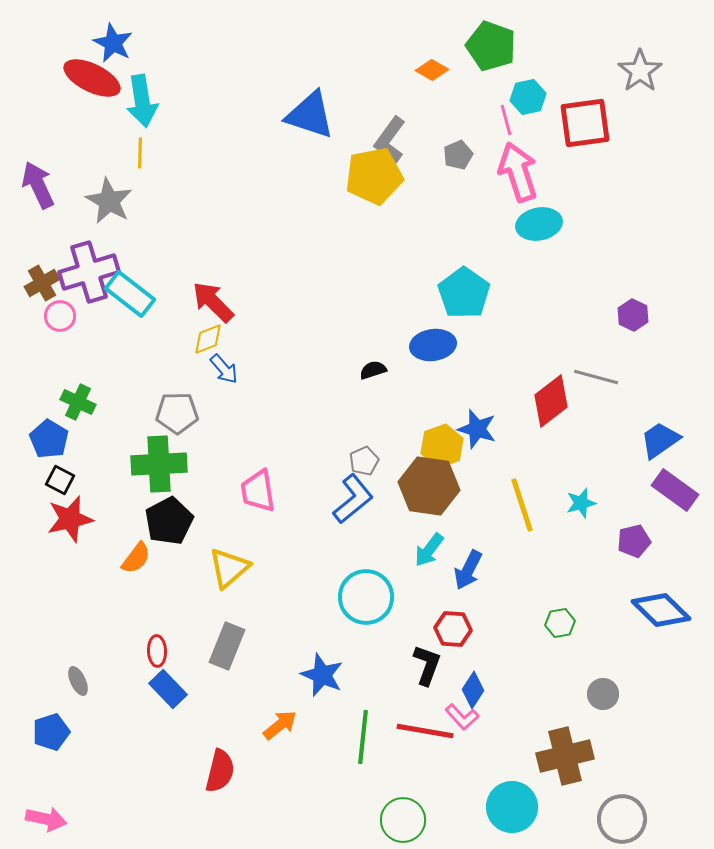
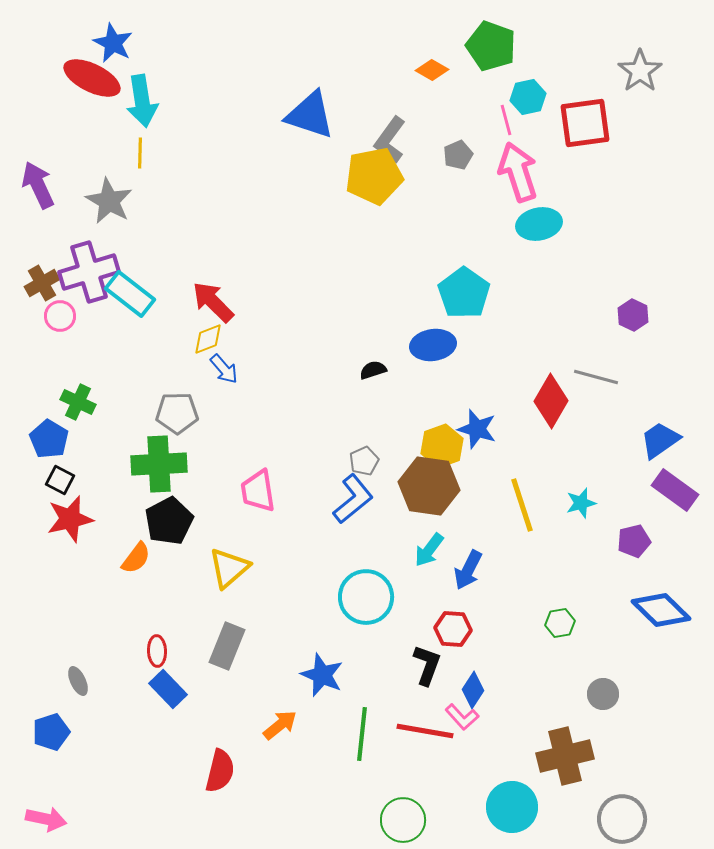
red diamond at (551, 401): rotated 22 degrees counterclockwise
green line at (363, 737): moved 1 px left, 3 px up
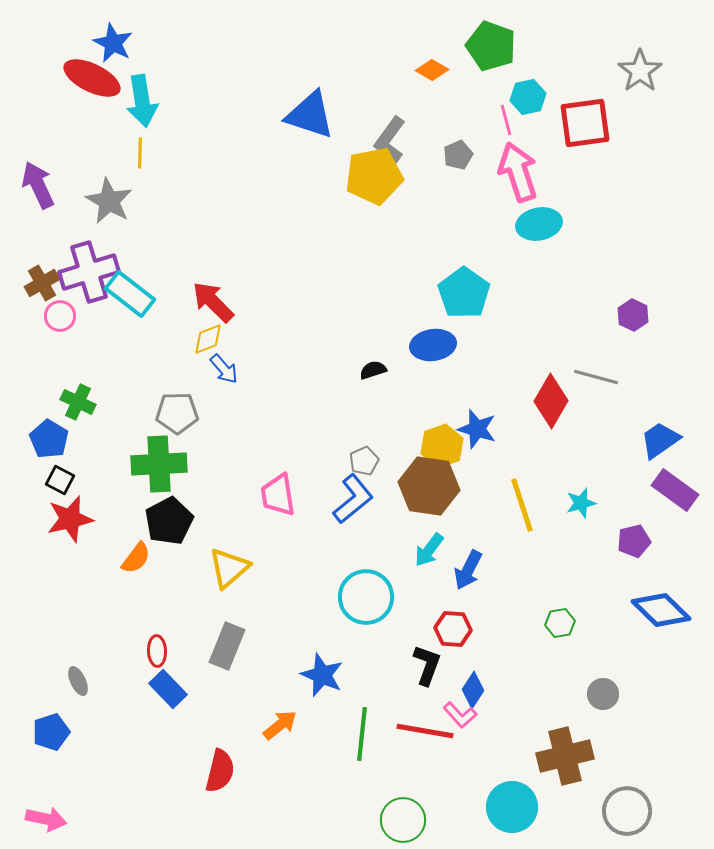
pink trapezoid at (258, 491): moved 20 px right, 4 px down
pink L-shape at (462, 717): moved 2 px left, 2 px up
gray circle at (622, 819): moved 5 px right, 8 px up
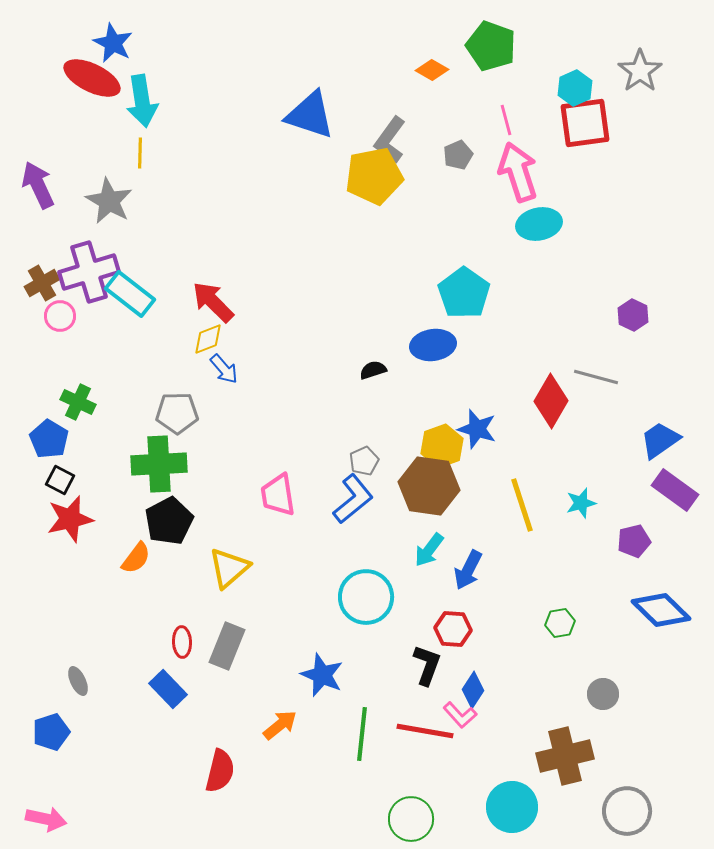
cyan hexagon at (528, 97): moved 47 px right, 9 px up; rotated 12 degrees counterclockwise
red ellipse at (157, 651): moved 25 px right, 9 px up
green circle at (403, 820): moved 8 px right, 1 px up
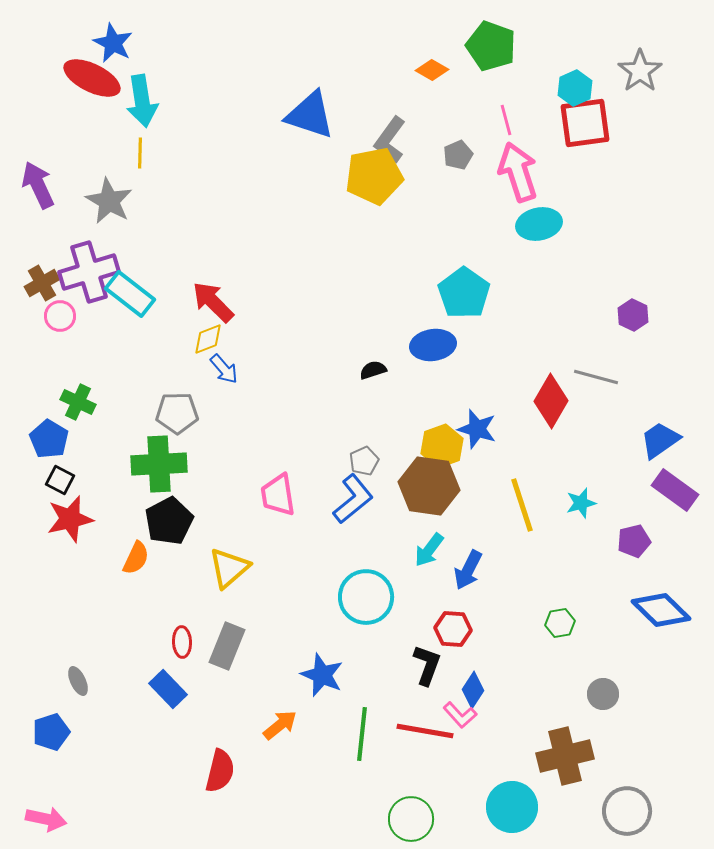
orange semicircle at (136, 558): rotated 12 degrees counterclockwise
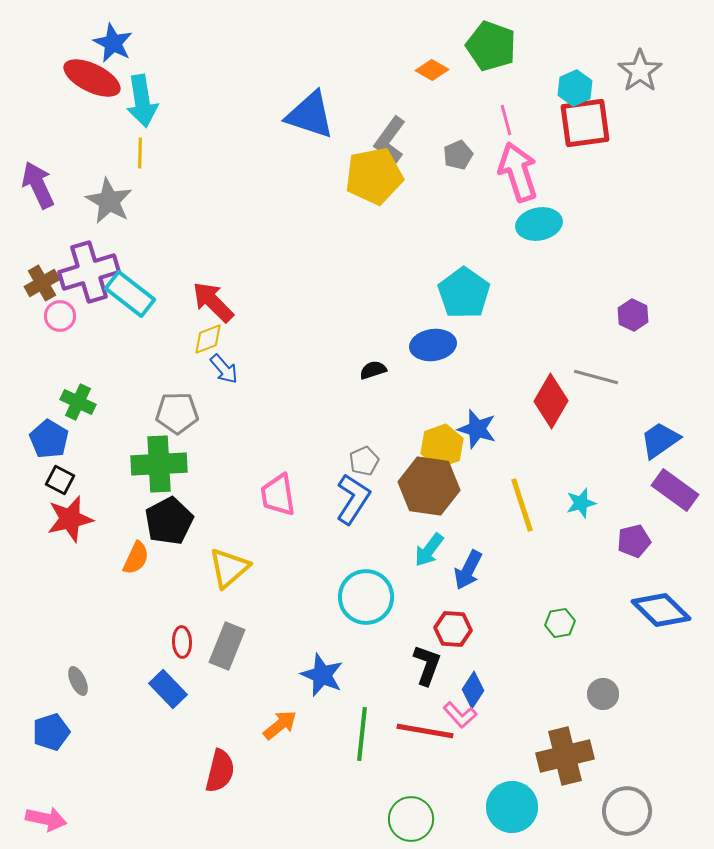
blue L-shape at (353, 499): rotated 18 degrees counterclockwise
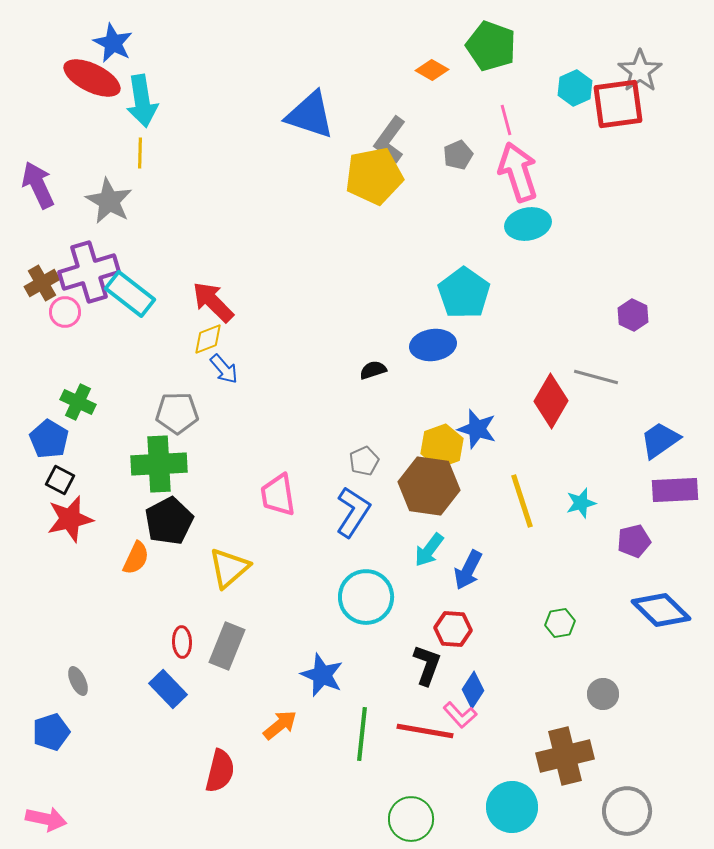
red square at (585, 123): moved 33 px right, 19 px up
cyan ellipse at (539, 224): moved 11 px left
pink circle at (60, 316): moved 5 px right, 4 px up
purple rectangle at (675, 490): rotated 39 degrees counterclockwise
blue L-shape at (353, 499): moved 13 px down
yellow line at (522, 505): moved 4 px up
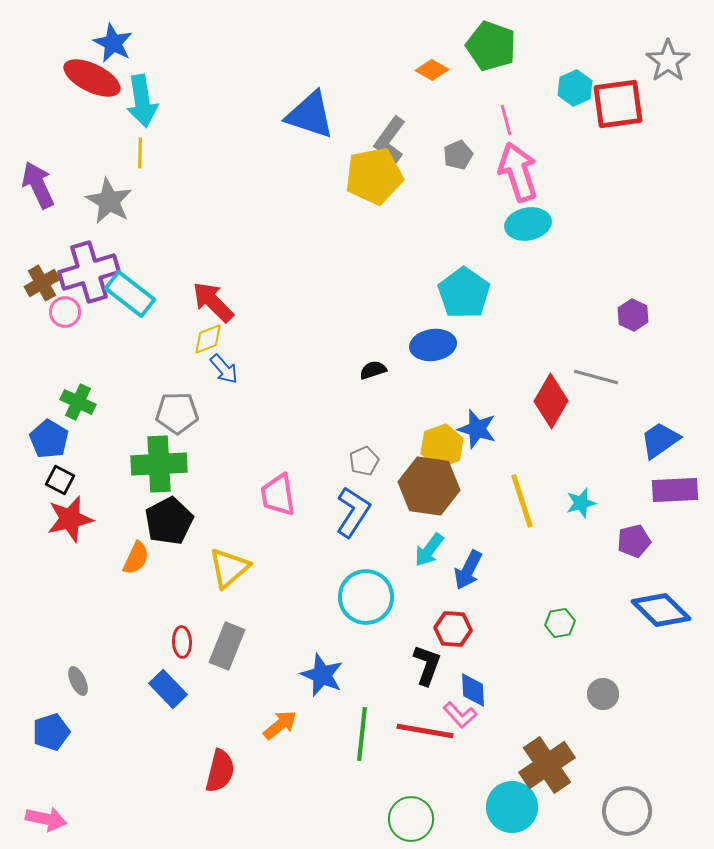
gray star at (640, 71): moved 28 px right, 10 px up
blue diamond at (473, 690): rotated 36 degrees counterclockwise
brown cross at (565, 756): moved 18 px left, 9 px down; rotated 20 degrees counterclockwise
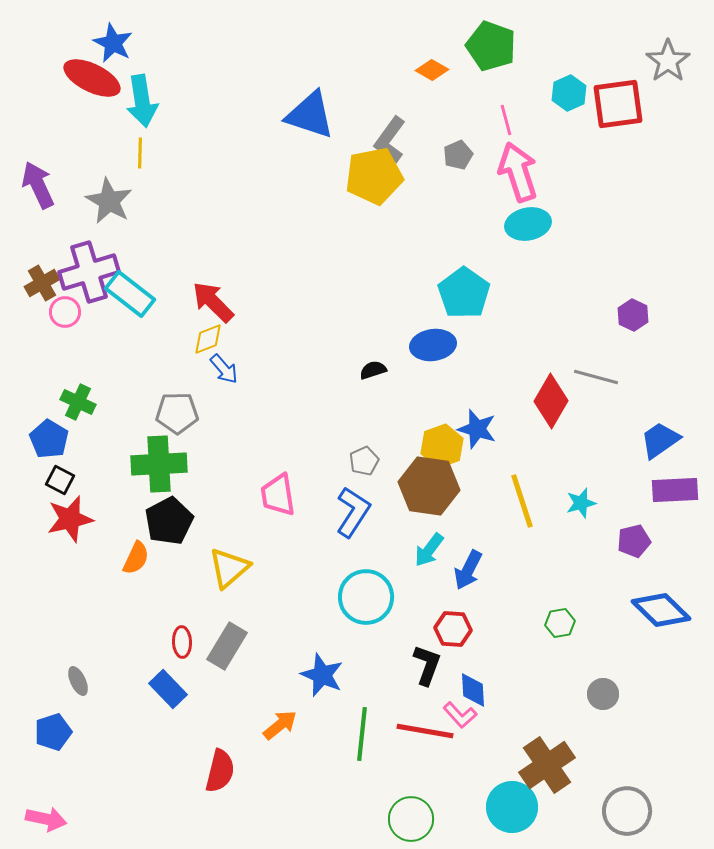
cyan hexagon at (575, 88): moved 6 px left, 5 px down
gray rectangle at (227, 646): rotated 9 degrees clockwise
blue pentagon at (51, 732): moved 2 px right
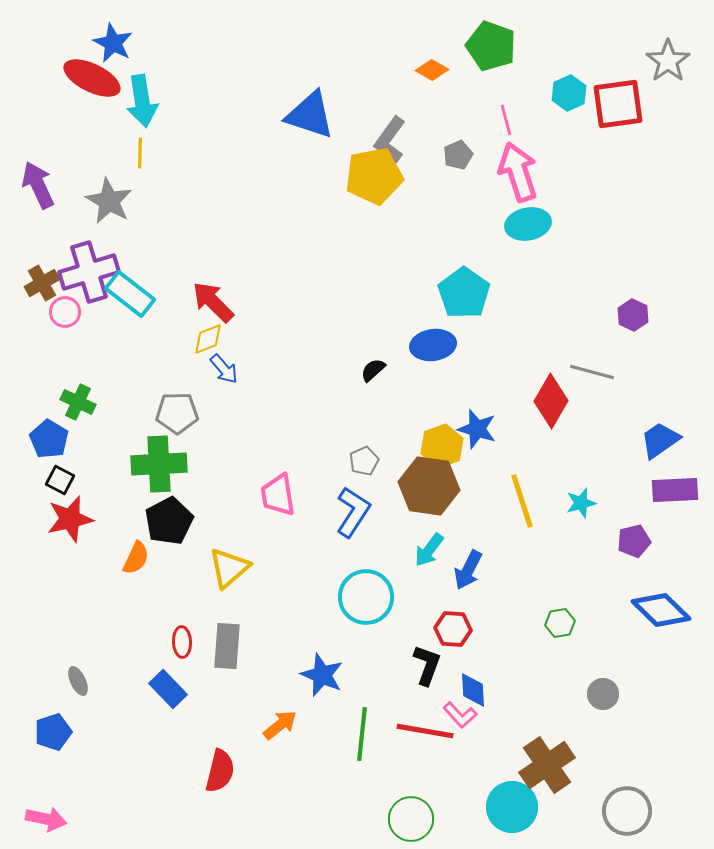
black semicircle at (373, 370): rotated 24 degrees counterclockwise
gray line at (596, 377): moved 4 px left, 5 px up
gray rectangle at (227, 646): rotated 27 degrees counterclockwise
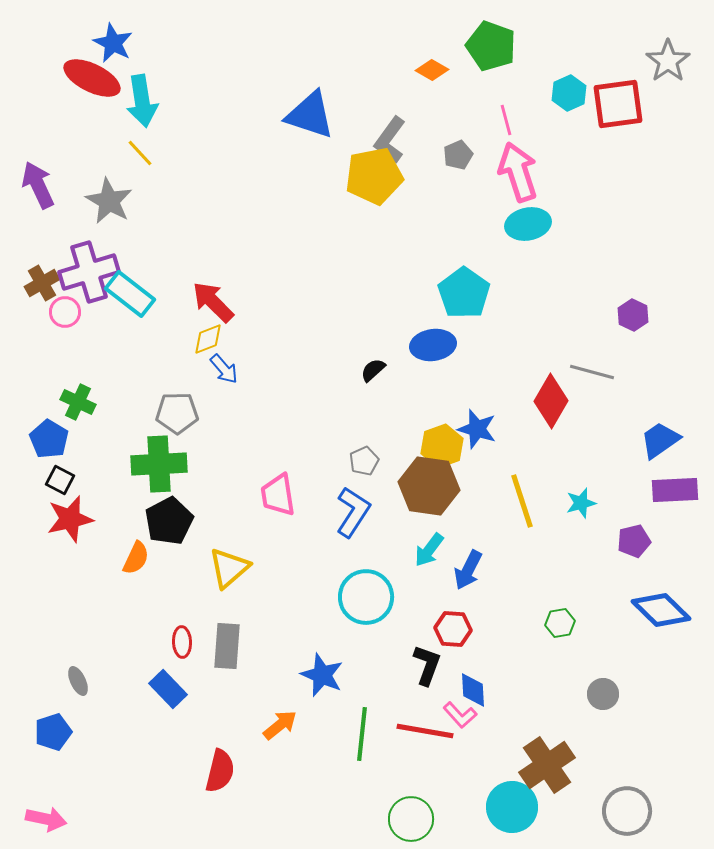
yellow line at (140, 153): rotated 44 degrees counterclockwise
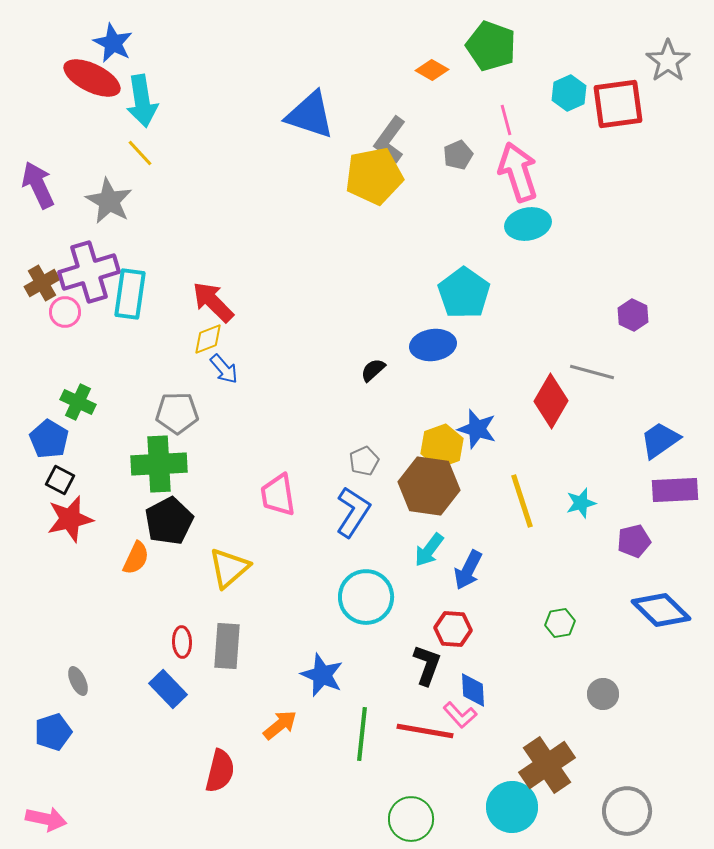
cyan rectangle at (130, 294): rotated 60 degrees clockwise
